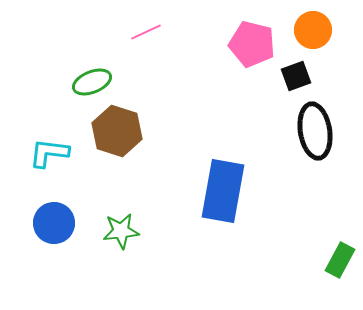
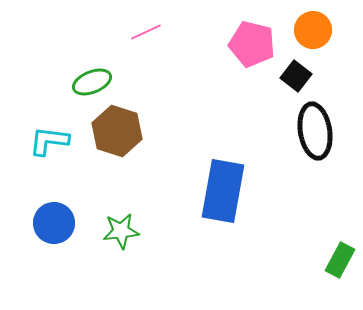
black square: rotated 32 degrees counterclockwise
cyan L-shape: moved 12 px up
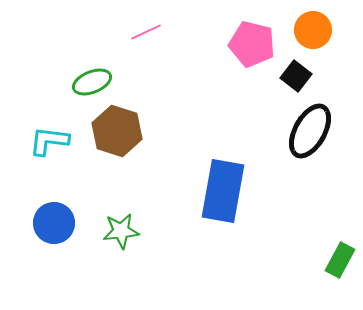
black ellipse: moved 5 px left; rotated 38 degrees clockwise
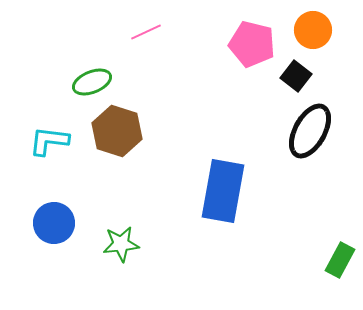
green star: moved 13 px down
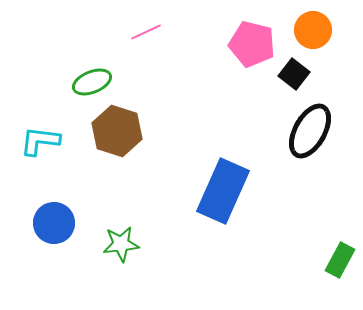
black square: moved 2 px left, 2 px up
cyan L-shape: moved 9 px left
blue rectangle: rotated 14 degrees clockwise
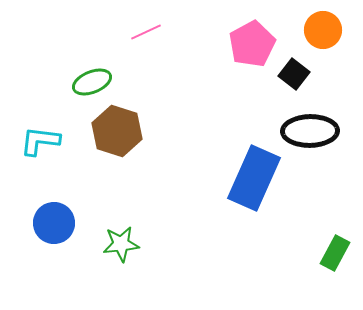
orange circle: moved 10 px right
pink pentagon: rotated 30 degrees clockwise
black ellipse: rotated 60 degrees clockwise
blue rectangle: moved 31 px right, 13 px up
green rectangle: moved 5 px left, 7 px up
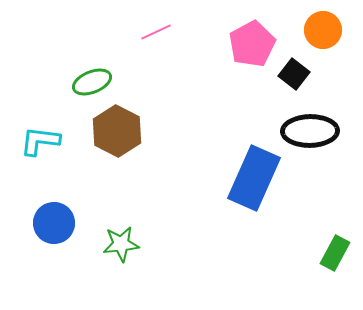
pink line: moved 10 px right
brown hexagon: rotated 9 degrees clockwise
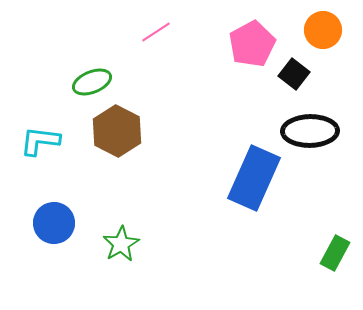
pink line: rotated 8 degrees counterclockwise
green star: rotated 24 degrees counterclockwise
